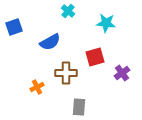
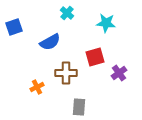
cyan cross: moved 1 px left, 2 px down
purple cross: moved 3 px left
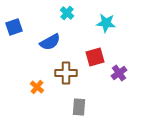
orange cross: rotated 24 degrees counterclockwise
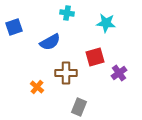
cyan cross: rotated 32 degrees counterclockwise
gray rectangle: rotated 18 degrees clockwise
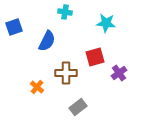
cyan cross: moved 2 px left, 1 px up
blue semicircle: moved 3 px left, 1 px up; rotated 35 degrees counterclockwise
gray rectangle: moved 1 px left; rotated 30 degrees clockwise
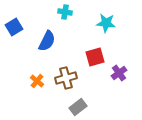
blue square: rotated 12 degrees counterclockwise
brown cross: moved 5 px down; rotated 15 degrees counterclockwise
orange cross: moved 6 px up
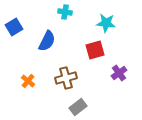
red square: moved 7 px up
orange cross: moved 9 px left
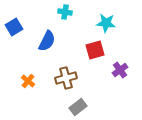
purple cross: moved 1 px right, 3 px up
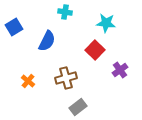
red square: rotated 30 degrees counterclockwise
